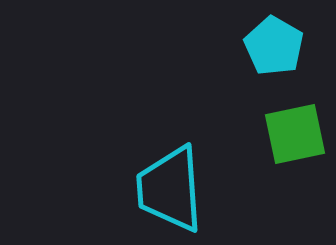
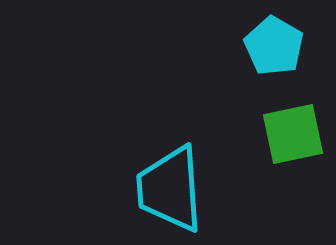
green square: moved 2 px left
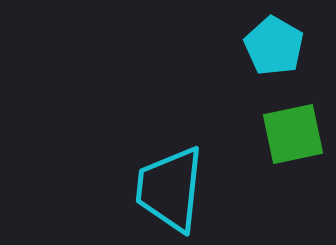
cyan trapezoid: rotated 10 degrees clockwise
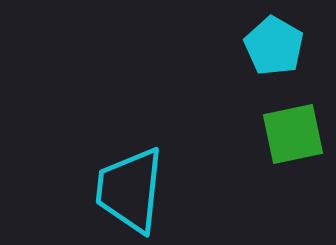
cyan trapezoid: moved 40 px left, 1 px down
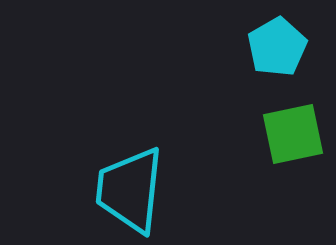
cyan pentagon: moved 3 px right, 1 px down; rotated 12 degrees clockwise
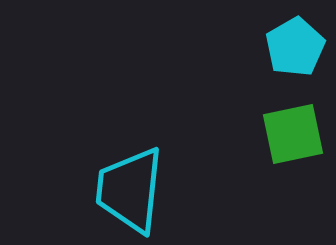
cyan pentagon: moved 18 px right
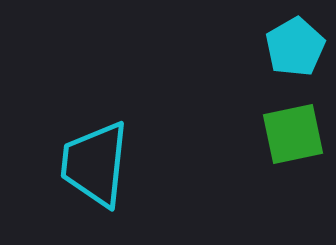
cyan trapezoid: moved 35 px left, 26 px up
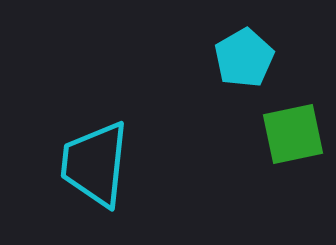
cyan pentagon: moved 51 px left, 11 px down
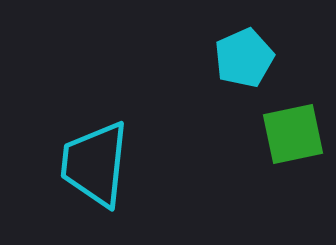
cyan pentagon: rotated 6 degrees clockwise
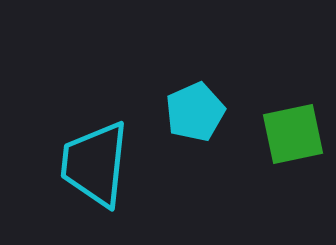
cyan pentagon: moved 49 px left, 54 px down
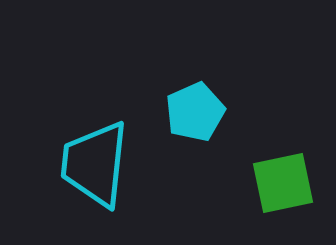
green square: moved 10 px left, 49 px down
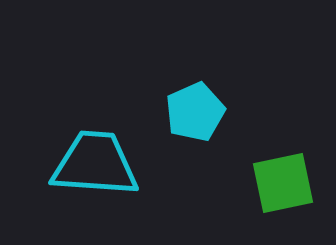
cyan trapezoid: rotated 88 degrees clockwise
